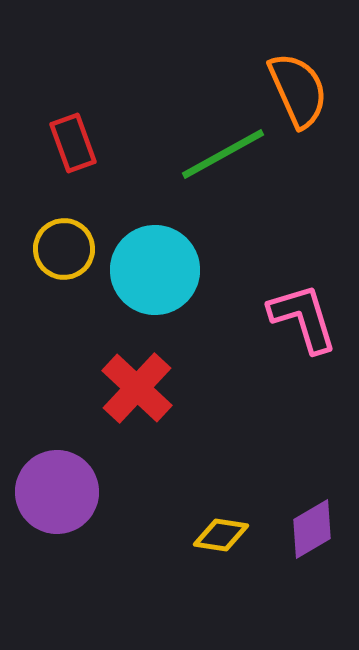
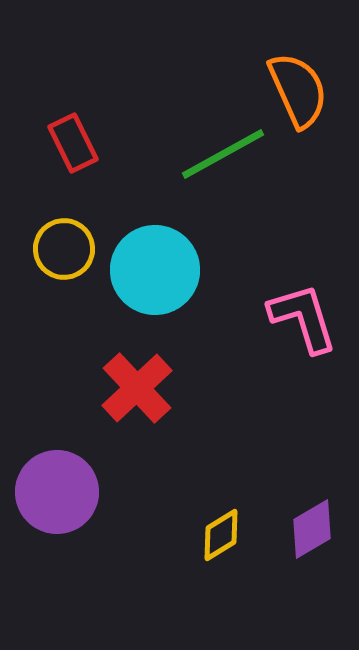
red rectangle: rotated 6 degrees counterclockwise
red cross: rotated 4 degrees clockwise
yellow diamond: rotated 40 degrees counterclockwise
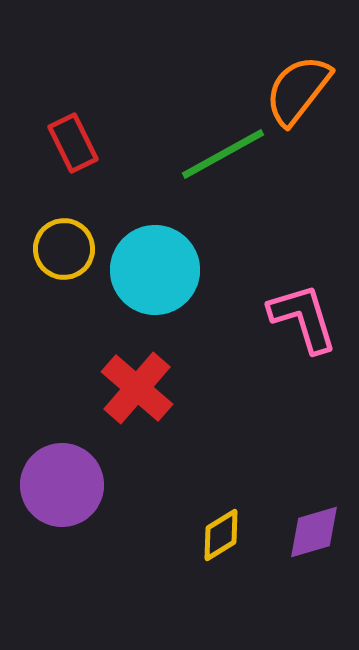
orange semicircle: rotated 118 degrees counterclockwise
red cross: rotated 6 degrees counterclockwise
purple circle: moved 5 px right, 7 px up
purple diamond: moved 2 px right, 3 px down; rotated 14 degrees clockwise
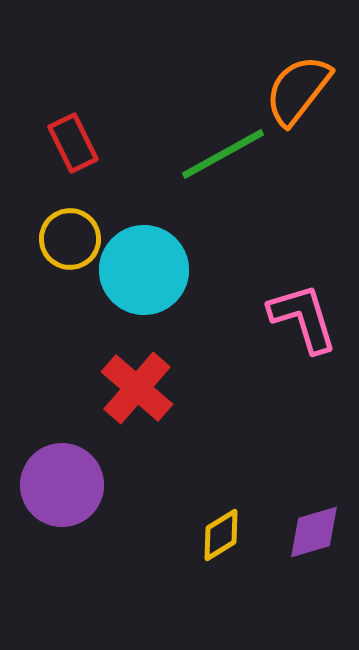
yellow circle: moved 6 px right, 10 px up
cyan circle: moved 11 px left
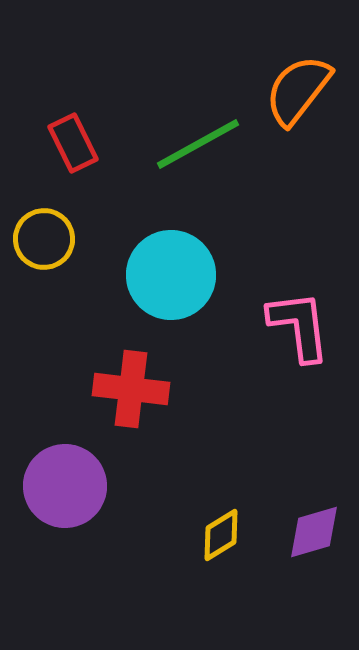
green line: moved 25 px left, 10 px up
yellow circle: moved 26 px left
cyan circle: moved 27 px right, 5 px down
pink L-shape: moved 4 px left, 8 px down; rotated 10 degrees clockwise
red cross: moved 6 px left, 1 px down; rotated 34 degrees counterclockwise
purple circle: moved 3 px right, 1 px down
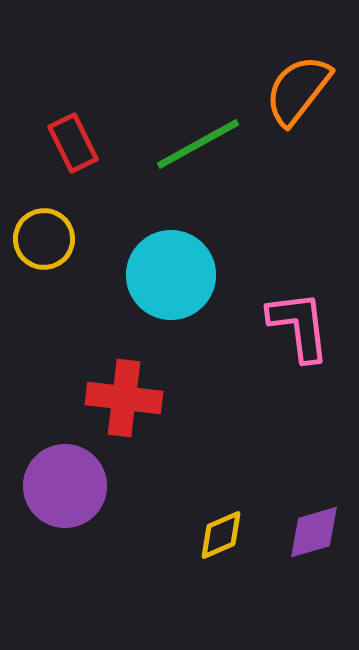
red cross: moved 7 px left, 9 px down
yellow diamond: rotated 8 degrees clockwise
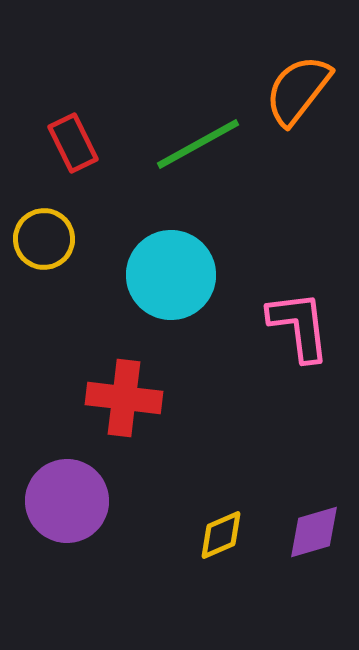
purple circle: moved 2 px right, 15 px down
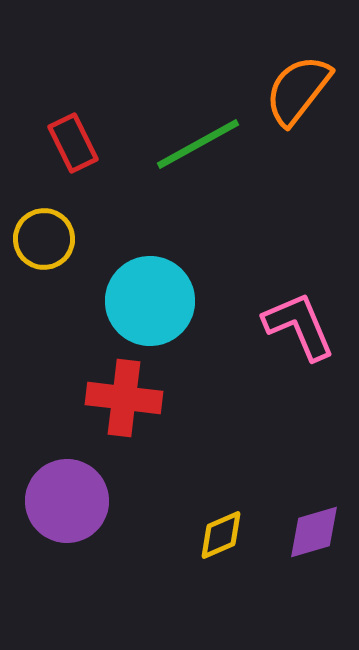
cyan circle: moved 21 px left, 26 px down
pink L-shape: rotated 16 degrees counterclockwise
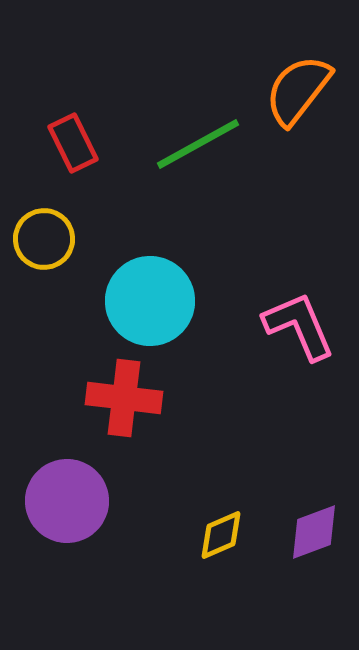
purple diamond: rotated 4 degrees counterclockwise
